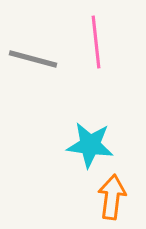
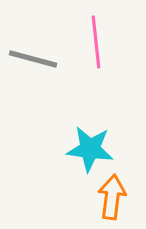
cyan star: moved 4 px down
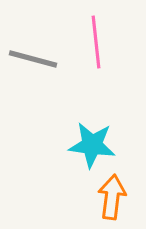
cyan star: moved 2 px right, 4 px up
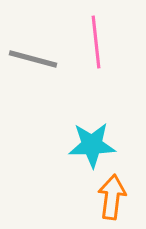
cyan star: rotated 9 degrees counterclockwise
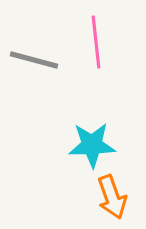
gray line: moved 1 px right, 1 px down
orange arrow: rotated 153 degrees clockwise
